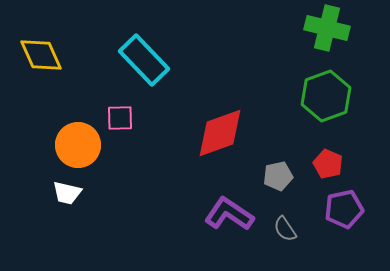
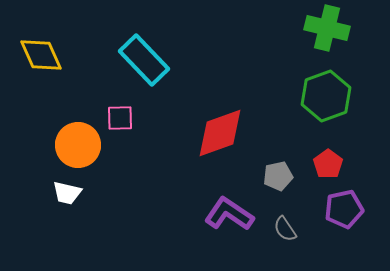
red pentagon: rotated 12 degrees clockwise
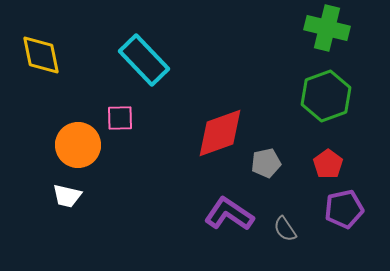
yellow diamond: rotated 12 degrees clockwise
gray pentagon: moved 12 px left, 13 px up
white trapezoid: moved 3 px down
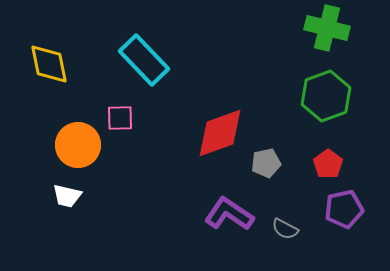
yellow diamond: moved 8 px right, 9 px down
gray semicircle: rotated 28 degrees counterclockwise
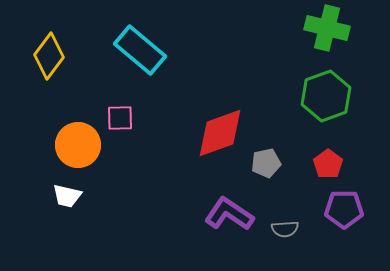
cyan rectangle: moved 4 px left, 10 px up; rotated 6 degrees counterclockwise
yellow diamond: moved 8 px up; rotated 48 degrees clockwise
purple pentagon: rotated 12 degrees clockwise
gray semicircle: rotated 32 degrees counterclockwise
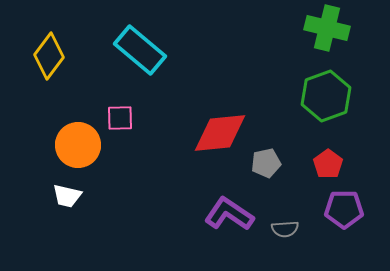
red diamond: rotated 14 degrees clockwise
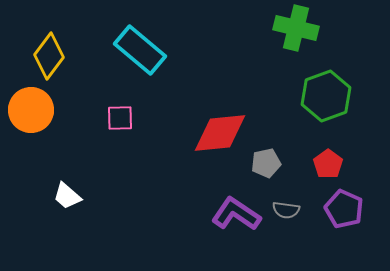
green cross: moved 31 px left
orange circle: moved 47 px left, 35 px up
white trapezoid: rotated 28 degrees clockwise
purple pentagon: rotated 24 degrees clockwise
purple L-shape: moved 7 px right
gray semicircle: moved 1 px right, 19 px up; rotated 12 degrees clockwise
